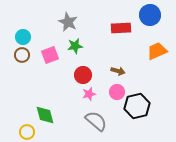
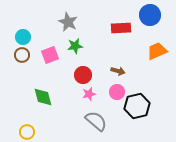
green diamond: moved 2 px left, 18 px up
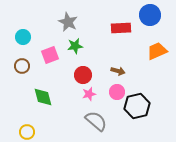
brown circle: moved 11 px down
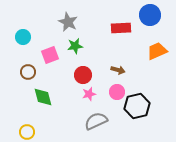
brown circle: moved 6 px right, 6 px down
brown arrow: moved 1 px up
gray semicircle: rotated 65 degrees counterclockwise
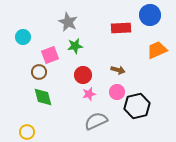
orange trapezoid: moved 1 px up
brown circle: moved 11 px right
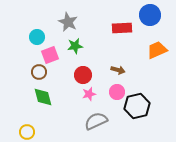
red rectangle: moved 1 px right
cyan circle: moved 14 px right
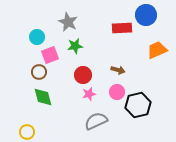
blue circle: moved 4 px left
black hexagon: moved 1 px right, 1 px up
